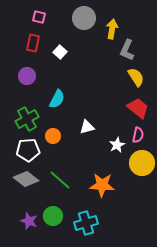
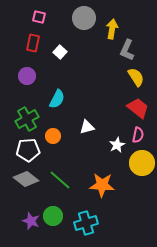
purple star: moved 2 px right
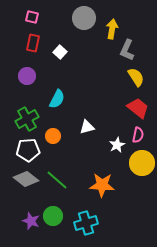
pink square: moved 7 px left
green line: moved 3 px left
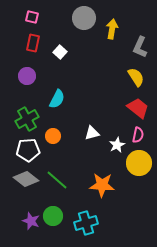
gray L-shape: moved 13 px right, 3 px up
white triangle: moved 5 px right, 6 px down
yellow circle: moved 3 px left
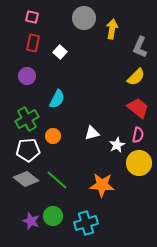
yellow semicircle: rotated 78 degrees clockwise
